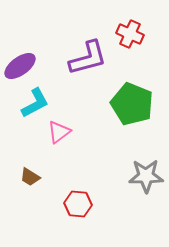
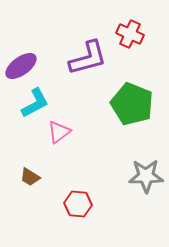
purple ellipse: moved 1 px right
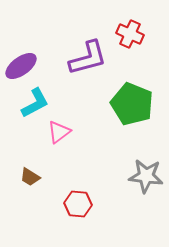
gray star: rotated 8 degrees clockwise
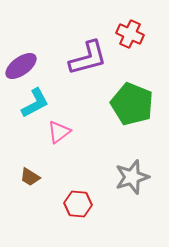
gray star: moved 14 px left, 1 px down; rotated 24 degrees counterclockwise
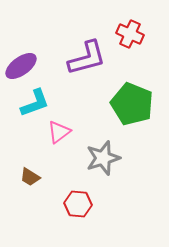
purple L-shape: moved 1 px left
cyan L-shape: rotated 8 degrees clockwise
gray star: moved 29 px left, 19 px up
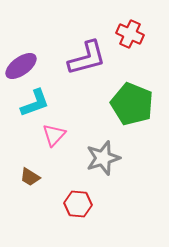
pink triangle: moved 5 px left, 3 px down; rotated 10 degrees counterclockwise
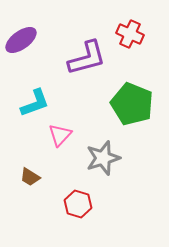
purple ellipse: moved 26 px up
pink triangle: moved 6 px right
red hexagon: rotated 12 degrees clockwise
